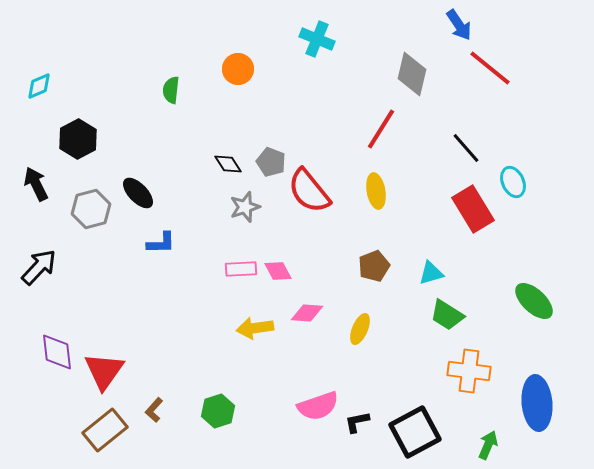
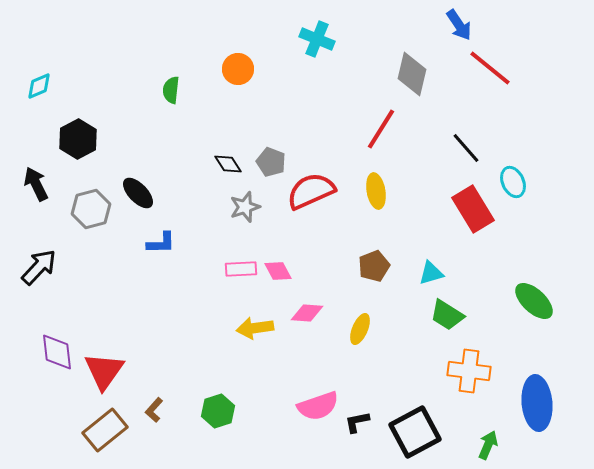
red semicircle at (309, 191): moved 2 px right; rotated 105 degrees clockwise
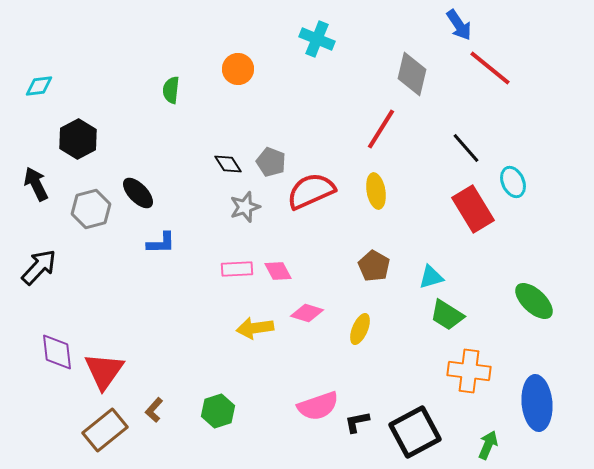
cyan diamond at (39, 86): rotated 16 degrees clockwise
brown pentagon at (374, 266): rotated 20 degrees counterclockwise
pink rectangle at (241, 269): moved 4 px left
cyan triangle at (431, 273): moved 4 px down
pink diamond at (307, 313): rotated 12 degrees clockwise
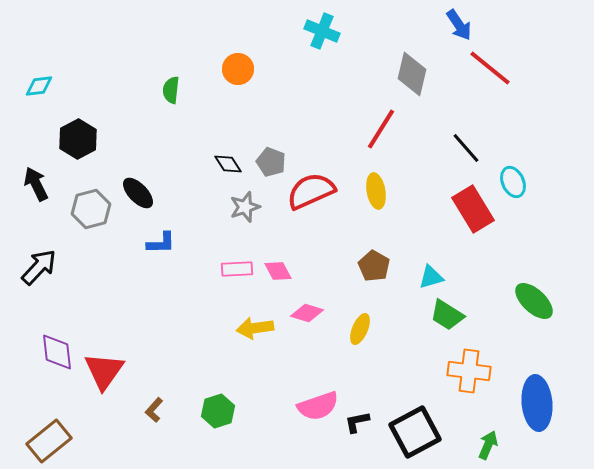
cyan cross at (317, 39): moved 5 px right, 8 px up
brown rectangle at (105, 430): moved 56 px left, 11 px down
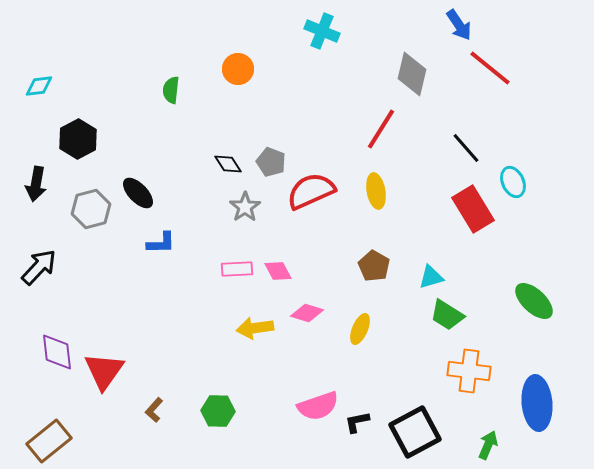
black arrow at (36, 184): rotated 144 degrees counterclockwise
gray star at (245, 207): rotated 16 degrees counterclockwise
green hexagon at (218, 411): rotated 20 degrees clockwise
